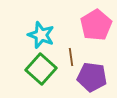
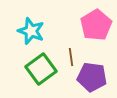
cyan star: moved 10 px left, 4 px up
green square: rotated 12 degrees clockwise
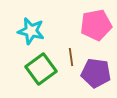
pink pentagon: rotated 20 degrees clockwise
cyan star: rotated 8 degrees counterclockwise
purple pentagon: moved 4 px right, 4 px up
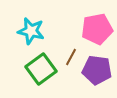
pink pentagon: moved 1 px right, 4 px down
brown line: rotated 36 degrees clockwise
purple pentagon: moved 1 px right, 3 px up
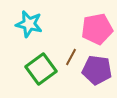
cyan star: moved 2 px left, 7 px up
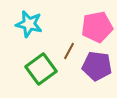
pink pentagon: moved 2 px up
brown line: moved 2 px left, 6 px up
purple pentagon: moved 4 px up
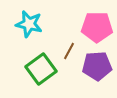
pink pentagon: rotated 12 degrees clockwise
purple pentagon: rotated 12 degrees counterclockwise
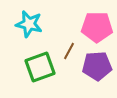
green square: moved 1 px left, 2 px up; rotated 16 degrees clockwise
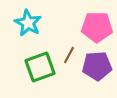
cyan star: moved 1 px left, 1 px up; rotated 16 degrees clockwise
brown line: moved 4 px down
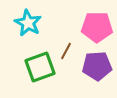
brown line: moved 3 px left, 4 px up
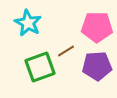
brown line: rotated 30 degrees clockwise
